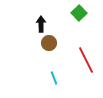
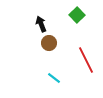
green square: moved 2 px left, 2 px down
black arrow: rotated 21 degrees counterclockwise
cyan line: rotated 32 degrees counterclockwise
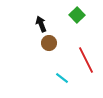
cyan line: moved 8 px right
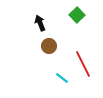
black arrow: moved 1 px left, 1 px up
brown circle: moved 3 px down
red line: moved 3 px left, 4 px down
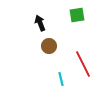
green square: rotated 35 degrees clockwise
cyan line: moved 1 px left, 1 px down; rotated 40 degrees clockwise
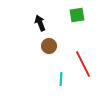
cyan line: rotated 16 degrees clockwise
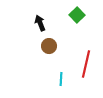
green square: rotated 35 degrees counterclockwise
red line: moved 3 px right; rotated 40 degrees clockwise
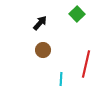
green square: moved 1 px up
black arrow: rotated 63 degrees clockwise
brown circle: moved 6 px left, 4 px down
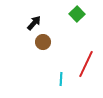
black arrow: moved 6 px left
brown circle: moved 8 px up
red line: rotated 12 degrees clockwise
